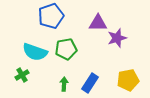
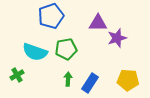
green cross: moved 5 px left
yellow pentagon: rotated 15 degrees clockwise
green arrow: moved 4 px right, 5 px up
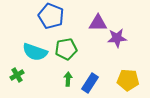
blue pentagon: rotated 30 degrees counterclockwise
purple star: rotated 12 degrees clockwise
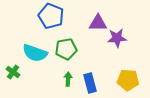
cyan semicircle: moved 1 px down
green cross: moved 4 px left, 3 px up; rotated 24 degrees counterclockwise
blue rectangle: rotated 48 degrees counterclockwise
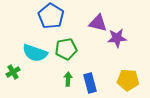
blue pentagon: rotated 10 degrees clockwise
purple triangle: rotated 12 degrees clockwise
green cross: rotated 24 degrees clockwise
